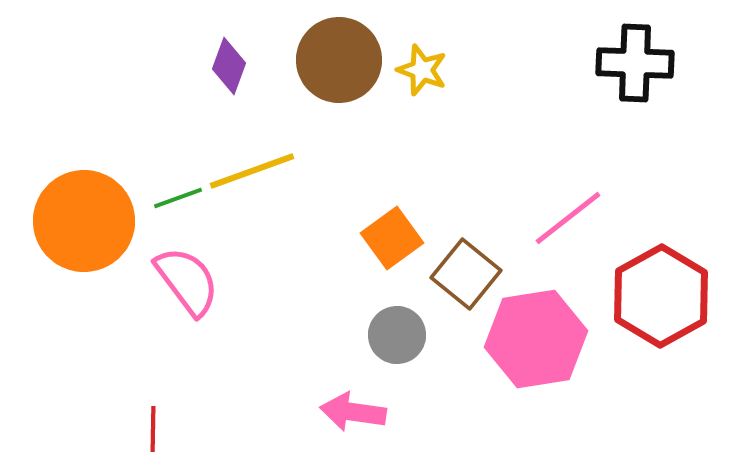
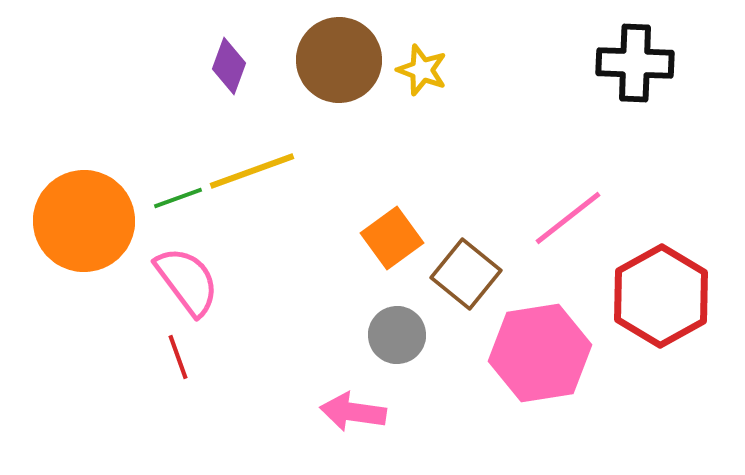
pink hexagon: moved 4 px right, 14 px down
red line: moved 25 px right, 72 px up; rotated 21 degrees counterclockwise
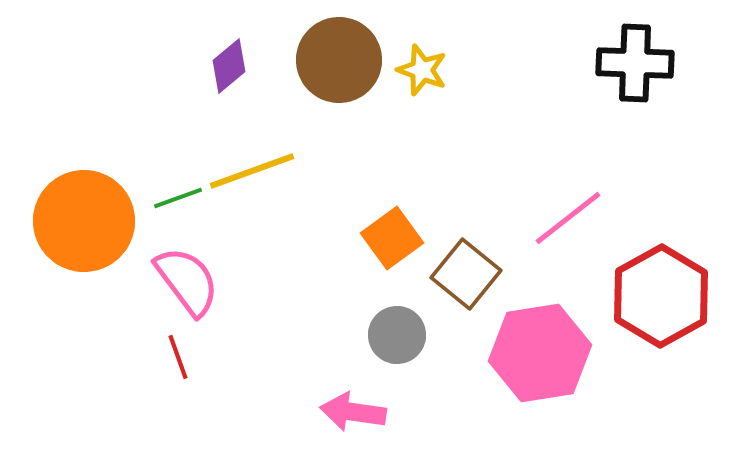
purple diamond: rotated 30 degrees clockwise
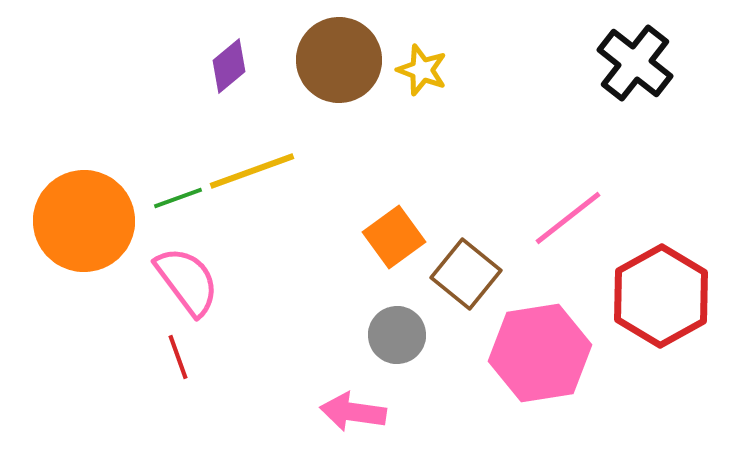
black cross: rotated 36 degrees clockwise
orange square: moved 2 px right, 1 px up
